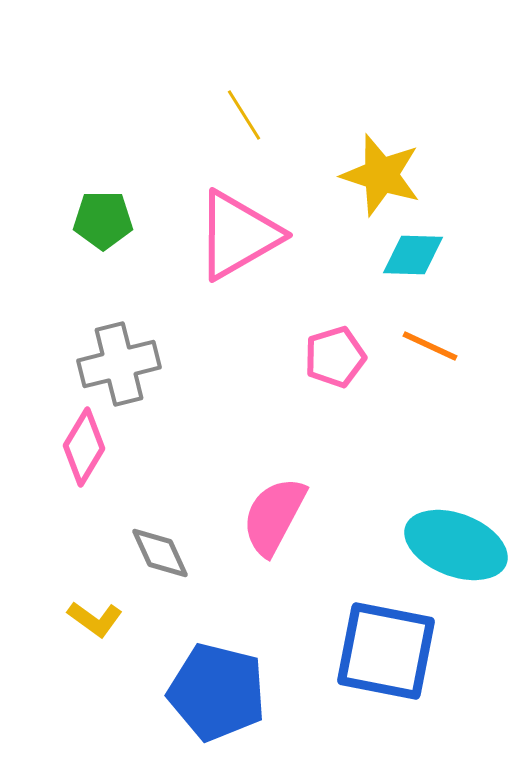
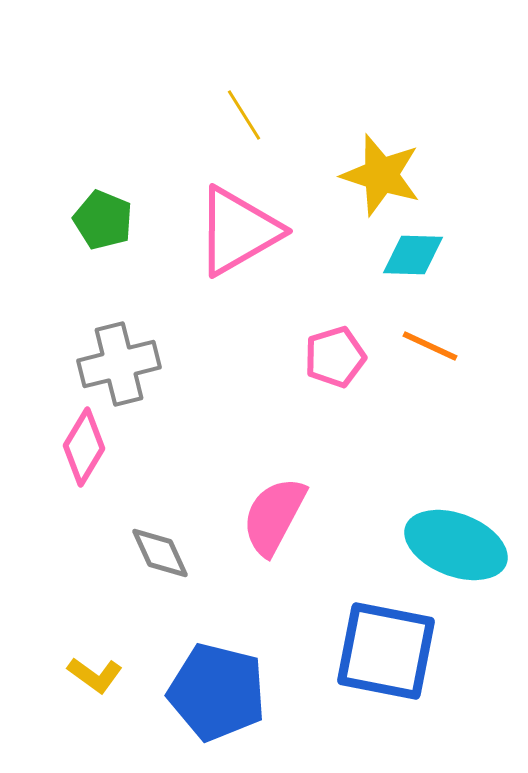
green pentagon: rotated 22 degrees clockwise
pink triangle: moved 4 px up
yellow L-shape: moved 56 px down
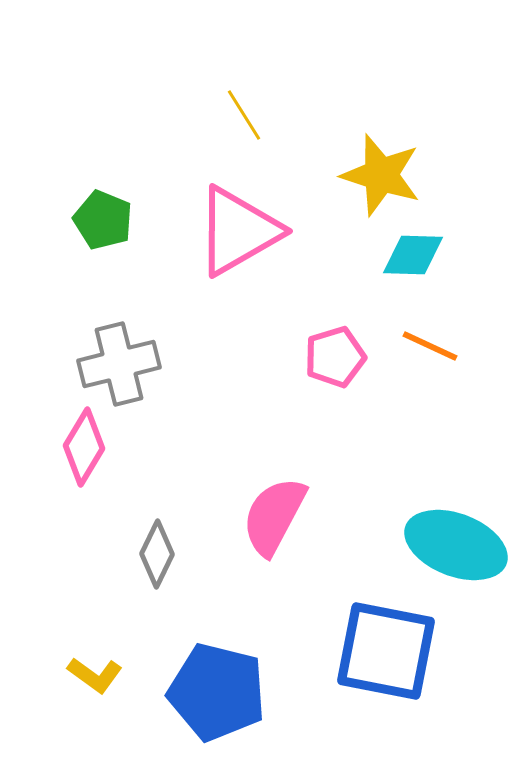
gray diamond: moved 3 px left, 1 px down; rotated 50 degrees clockwise
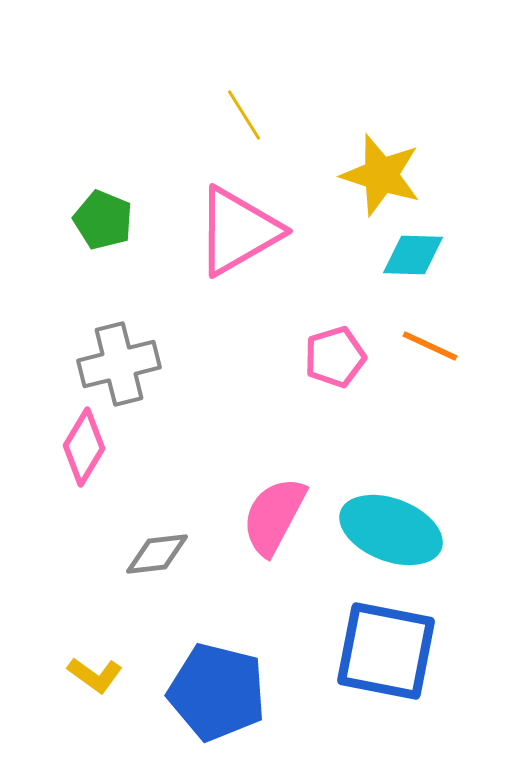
cyan ellipse: moved 65 px left, 15 px up
gray diamond: rotated 58 degrees clockwise
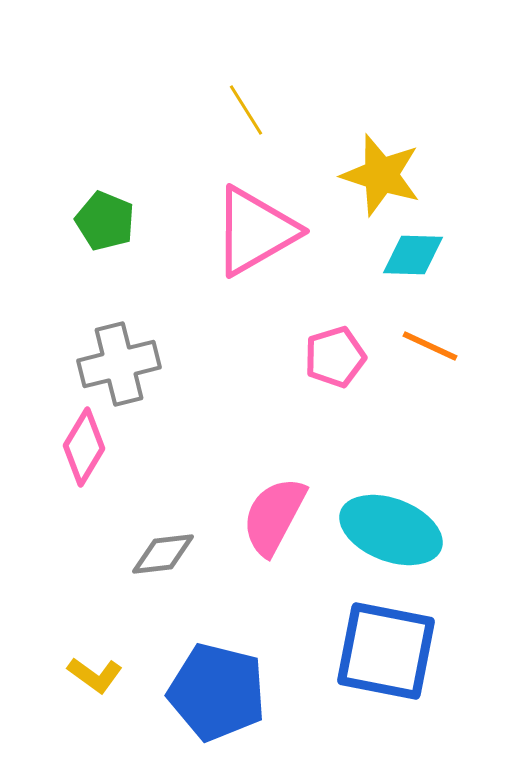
yellow line: moved 2 px right, 5 px up
green pentagon: moved 2 px right, 1 px down
pink triangle: moved 17 px right
gray diamond: moved 6 px right
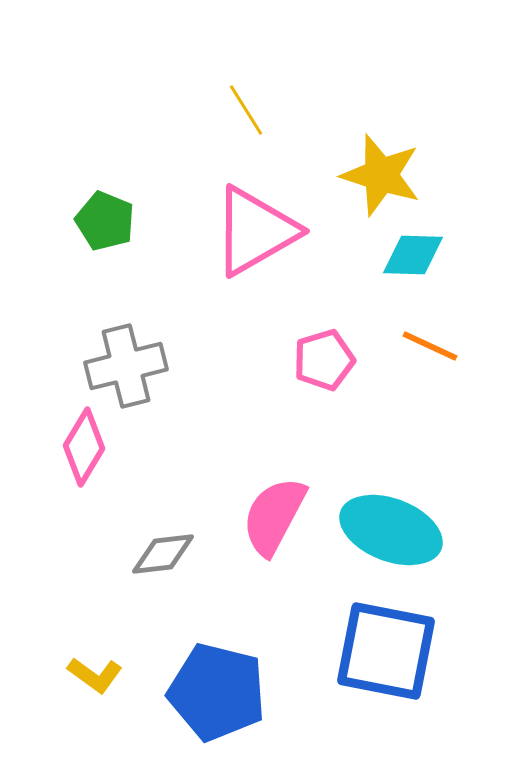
pink pentagon: moved 11 px left, 3 px down
gray cross: moved 7 px right, 2 px down
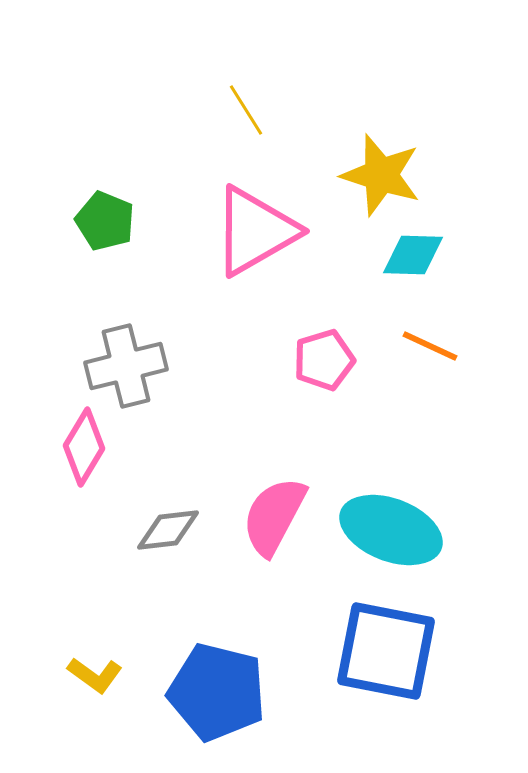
gray diamond: moved 5 px right, 24 px up
